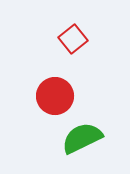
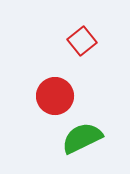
red square: moved 9 px right, 2 px down
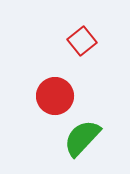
green semicircle: rotated 21 degrees counterclockwise
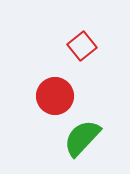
red square: moved 5 px down
